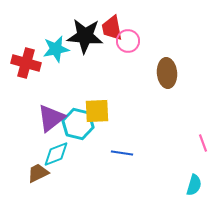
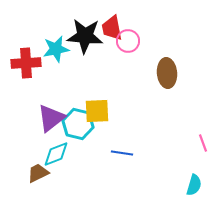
red cross: rotated 20 degrees counterclockwise
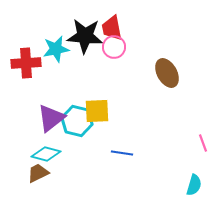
pink circle: moved 14 px left, 6 px down
brown ellipse: rotated 24 degrees counterclockwise
cyan hexagon: moved 1 px left, 3 px up
cyan diamond: moved 10 px left; rotated 36 degrees clockwise
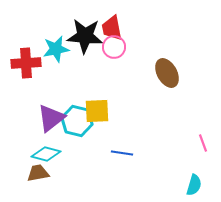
brown trapezoid: rotated 15 degrees clockwise
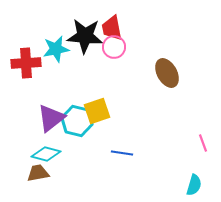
yellow square: rotated 16 degrees counterclockwise
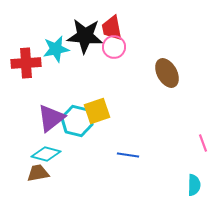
blue line: moved 6 px right, 2 px down
cyan semicircle: rotated 15 degrees counterclockwise
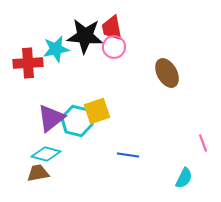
red cross: moved 2 px right
cyan semicircle: moved 10 px left, 7 px up; rotated 25 degrees clockwise
